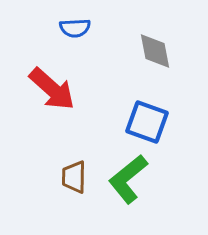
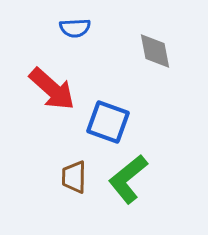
blue square: moved 39 px left
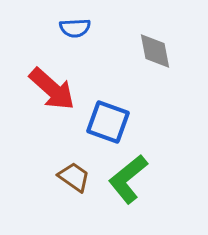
brown trapezoid: rotated 124 degrees clockwise
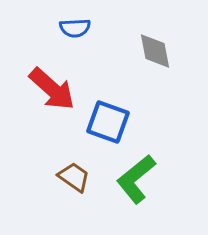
green L-shape: moved 8 px right
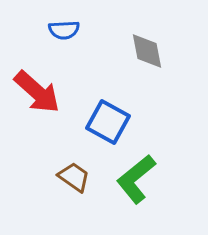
blue semicircle: moved 11 px left, 2 px down
gray diamond: moved 8 px left
red arrow: moved 15 px left, 3 px down
blue square: rotated 9 degrees clockwise
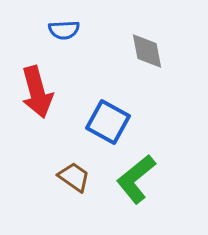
red arrow: rotated 33 degrees clockwise
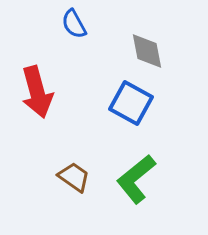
blue semicircle: moved 10 px right, 6 px up; rotated 64 degrees clockwise
blue square: moved 23 px right, 19 px up
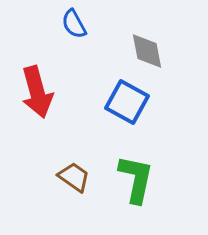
blue square: moved 4 px left, 1 px up
green L-shape: rotated 141 degrees clockwise
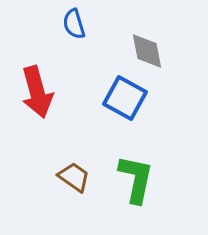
blue semicircle: rotated 12 degrees clockwise
blue square: moved 2 px left, 4 px up
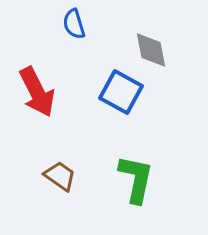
gray diamond: moved 4 px right, 1 px up
red arrow: rotated 12 degrees counterclockwise
blue square: moved 4 px left, 6 px up
brown trapezoid: moved 14 px left, 1 px up
